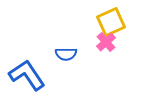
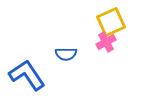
pink cross: rotated 12 degrees clockwise
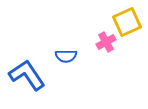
yellow square: moved 16 px right
blue semicircle: moved 2 px down
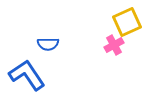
pink cross: moved 8 px right, 3 px down
blue semicircle: moved 18 px left, 12 px up
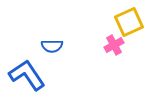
yellow square: moved 2 px right
blue semicircle: moved 4 px right, 2 px down
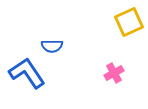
pink cross: moved 28 px down
blue L-shape: moved 2 px up
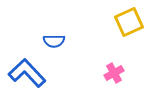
blue semicircle: moved 2 px right, 5 px up
blue L-shape: rotated 9 degrees counterclockwise
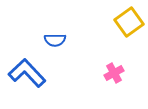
yellow square: rotated 12 degrees counterclockwise
blue semicircle: moved 1 px right, 1 px up
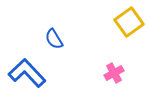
blue semicircle: moved 1 px left, 1 px up; rotated 60 degrees clockwise
